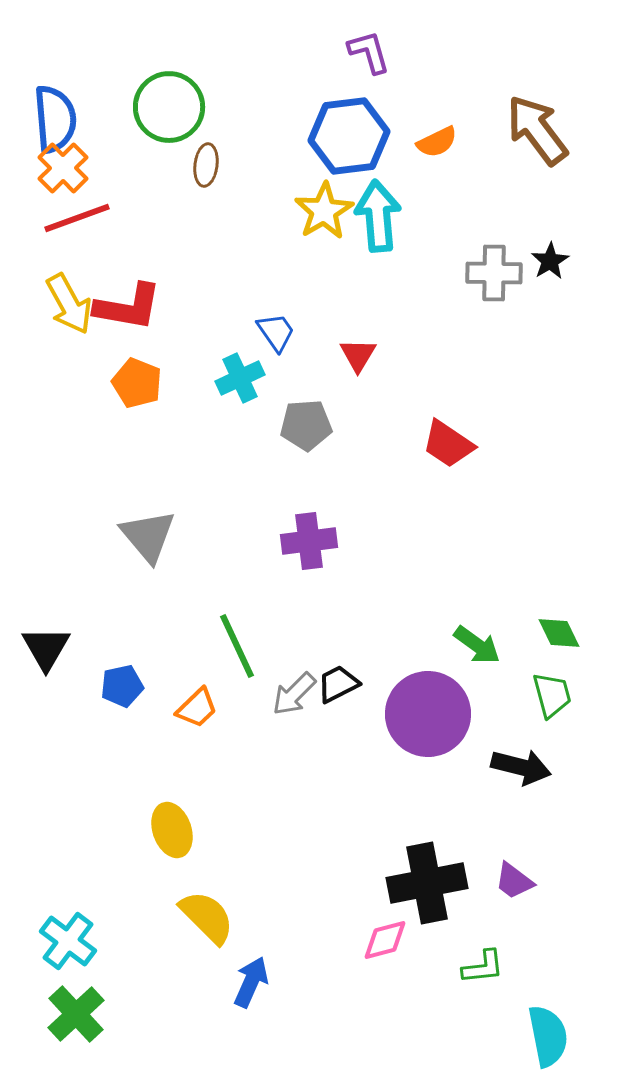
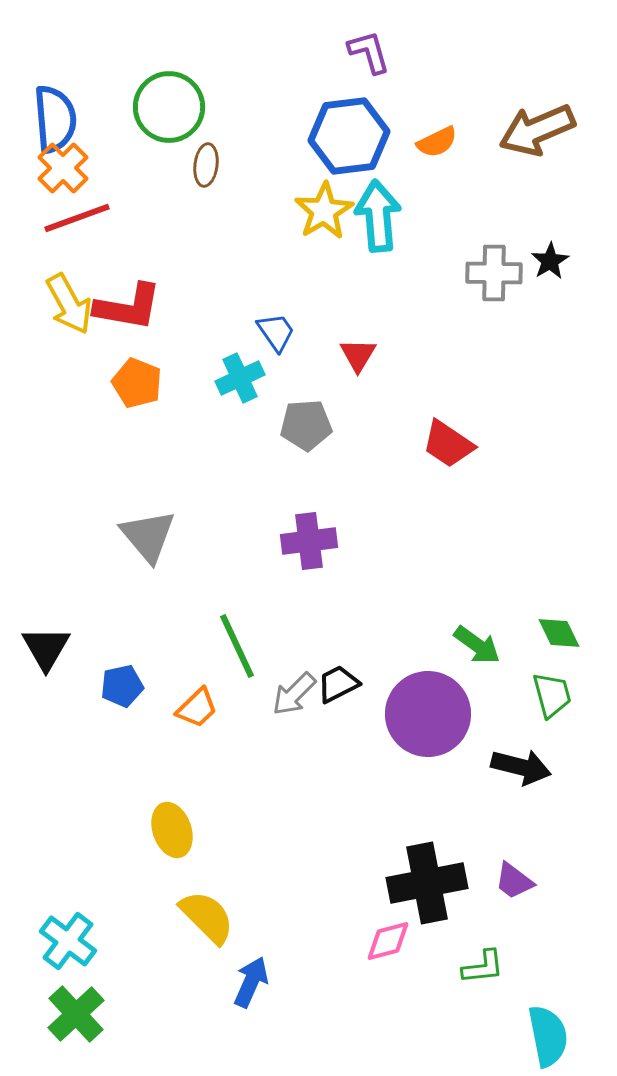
brown arrow at (537, 130): rotated 76 degrees counterclockwise
pink diamond at (385, 940): moved 3 px right, 1 px down
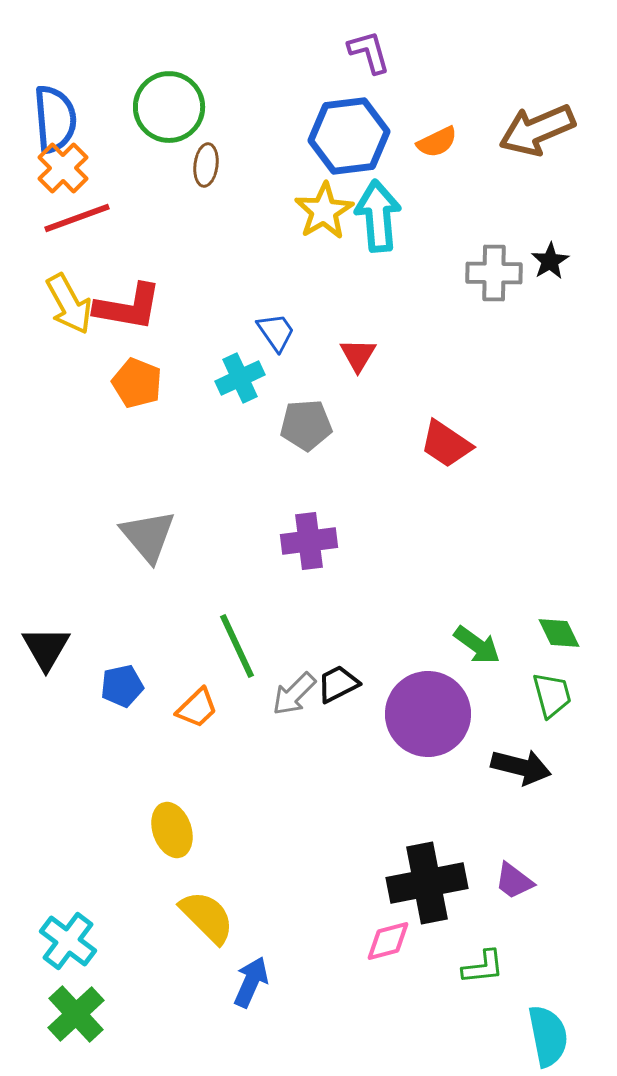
red trapezoid at (448, 444): moved 2 px left
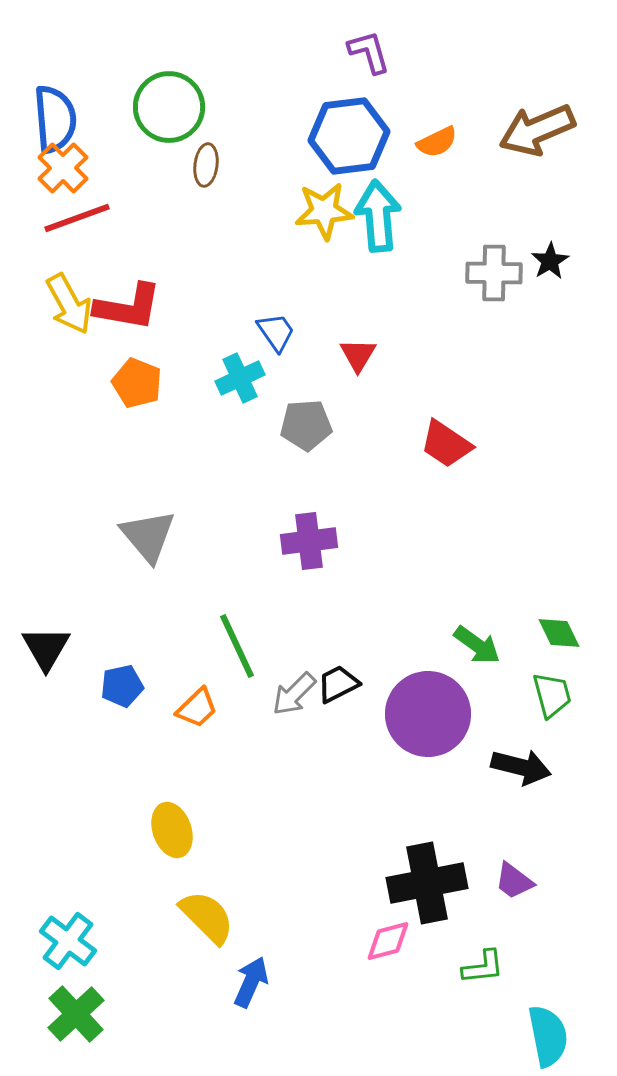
yellow star at (324, 211): rotated 26 degrees clockwise
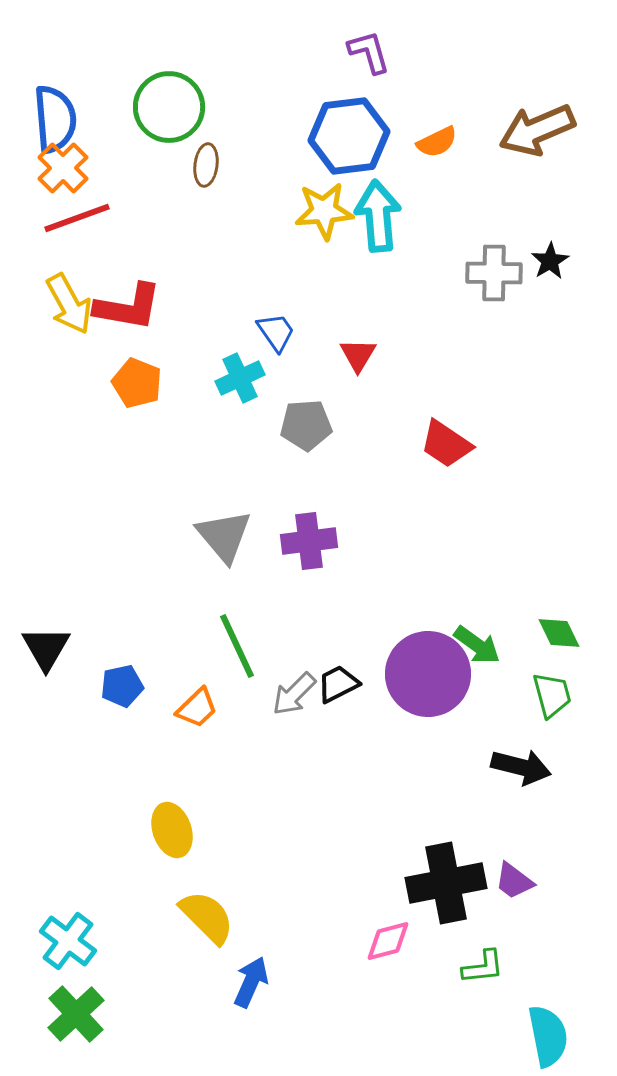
gray triangle at (148, 536): moved 76 px right
purple circle at (428, 714): moved 40 px up
black cross at (427, 883): moved 19 px right
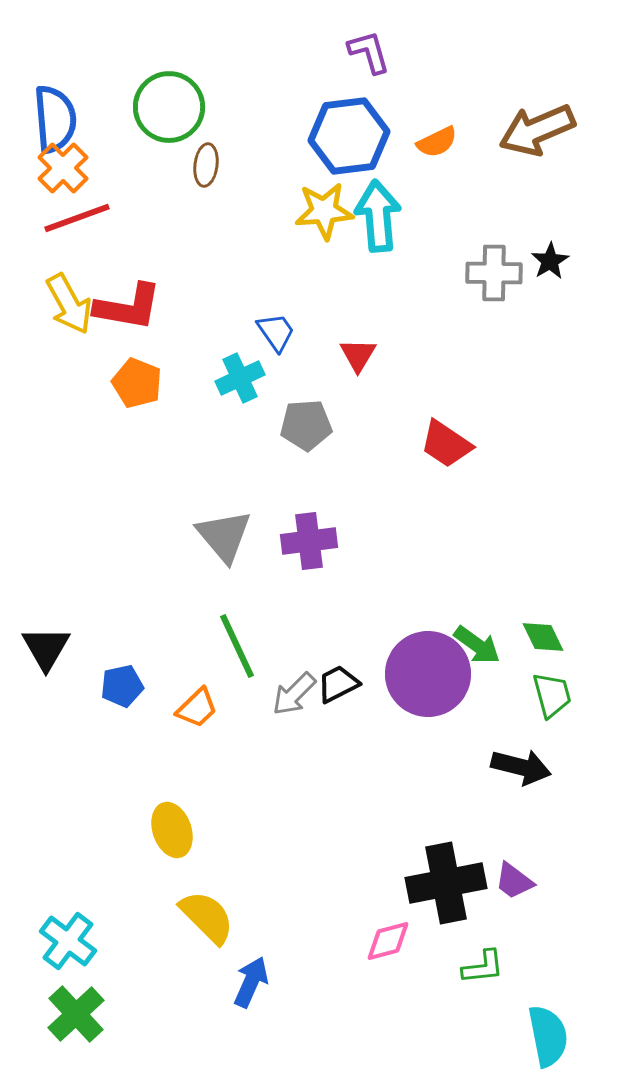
green diamond at (559, 633): moved 16 px left, 4 px down
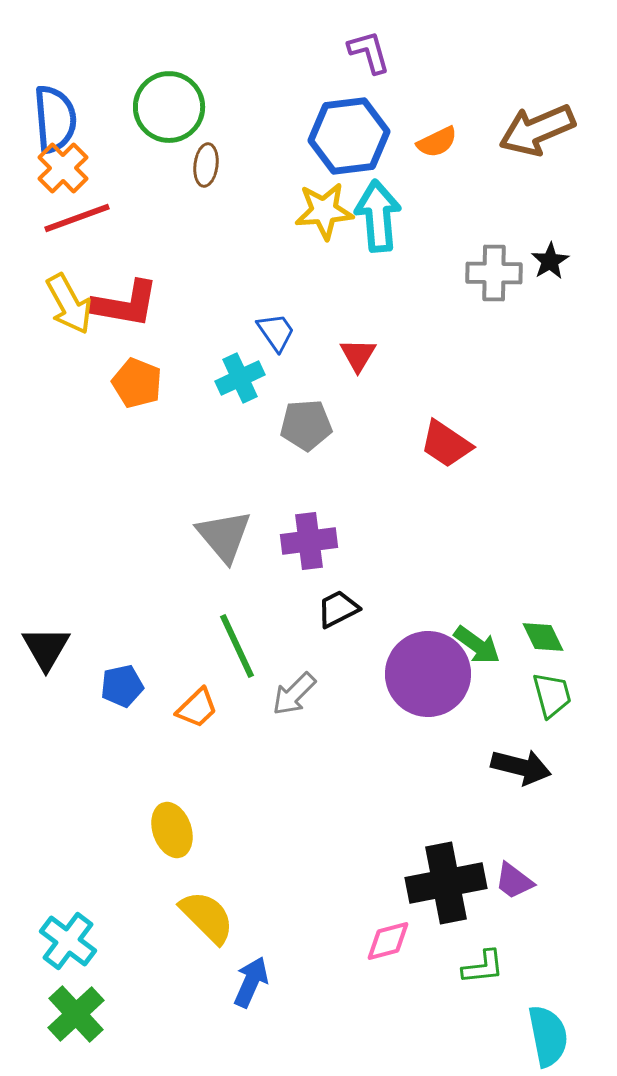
red L-shape at (128, 307): moved 3 px left, 3 px up
black trapezoid at (338, 684): moved 75 px up
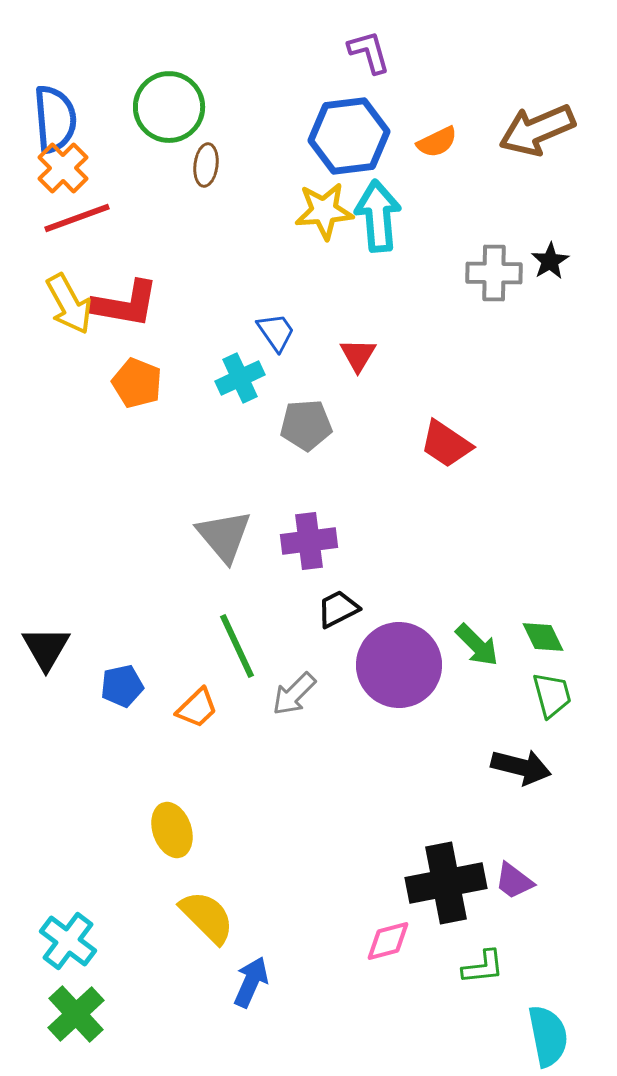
green arrow at (477, 645): rotated 9 degrees clockwise
purple circle at (428, 674): moved 29 px left, 9 px up
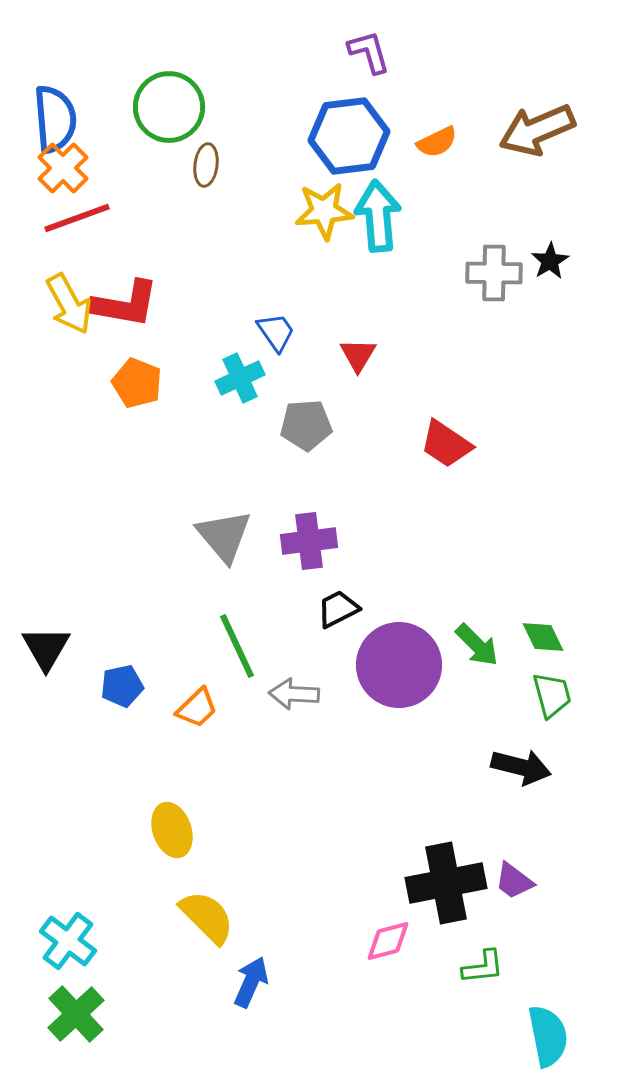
gray arrow at (294, 694): rotated 48 degrees clockwise
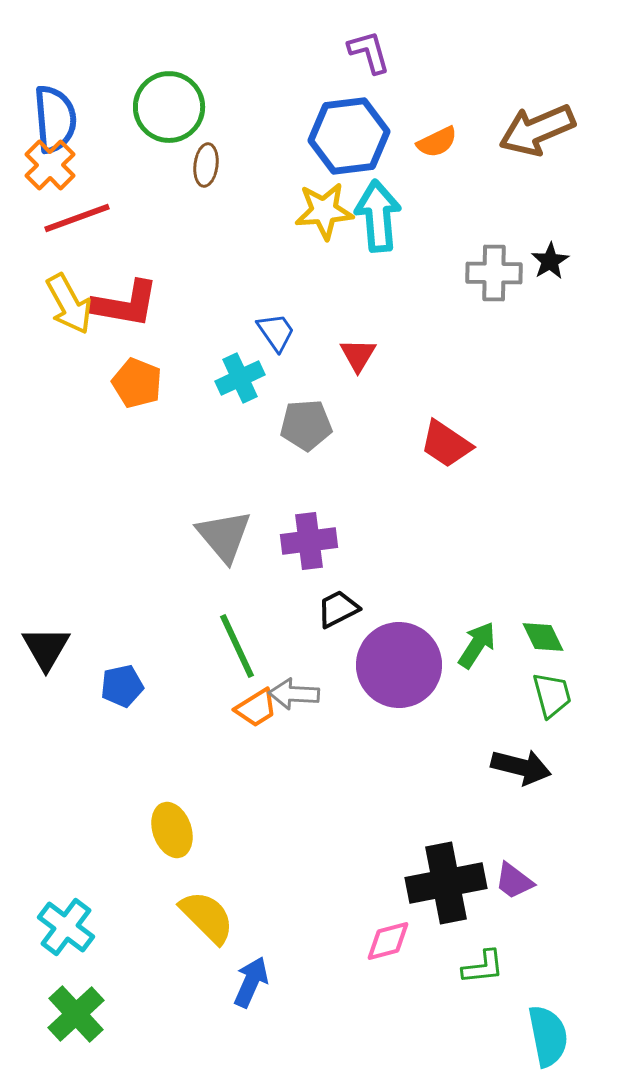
orange cross at (63, 168): moved 13 px left, 3 px up
green arrow at (477, 645): rotated 102 degrees counterclockwise
orange trapezoid at (197, 708): moved 59 px right; rotated 12 degrees clockwise
cyan cross at (68, 941): moved 2 px left, 14 px up
